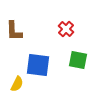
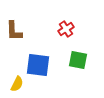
red cross: rotated 14 degrees clockwise
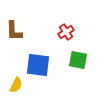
red cross: moved 3 px down
yellow semicircle: moved 1 px left, 1 px down
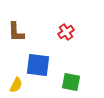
brown L-shape: moved 2 px right, 1 px down
green square: moved 7 px left, 22 px down
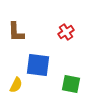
green square: moved 2 px down
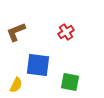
brown L-shape: rotated 70 degrees clockwise
green square: moved 1 px left, 2 px up
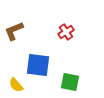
brown L-shape: moved 2 px left, 1 px up
yellow semicircle: rotated 112 degrees clockwise
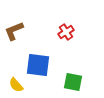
green square: moved 3 px right
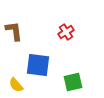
brown L-shape: rotated 105 degrees clockwise
green square: rotated 24 degrees counterclockwise
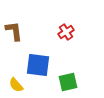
green square: moved 5 px left
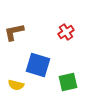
brown L-shape: moved 1 px down; rotated 95 degrees counterclockwise
blue square: rotated 10 degrees clockwise
yellow semicircle: rotated 35 degrees counterclockwise
